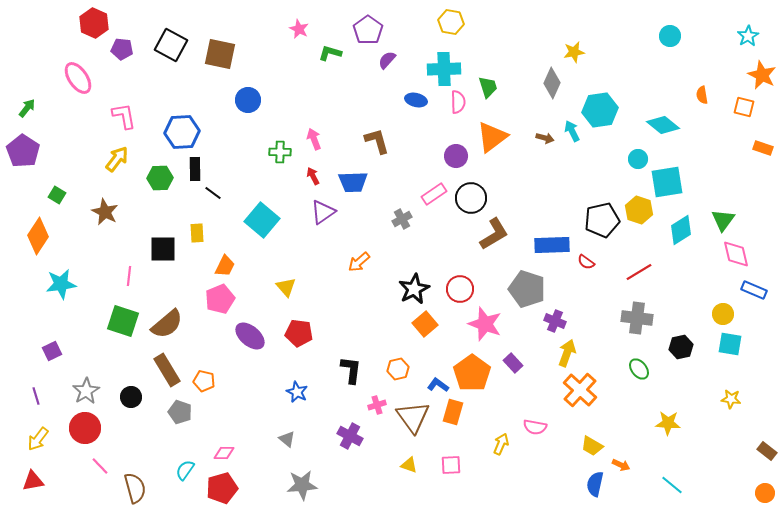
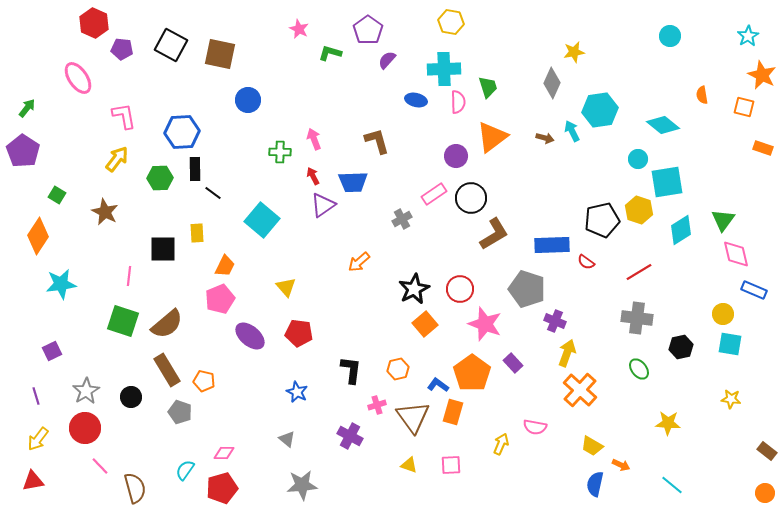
purple triangle at (323, 212): moved 7 px up
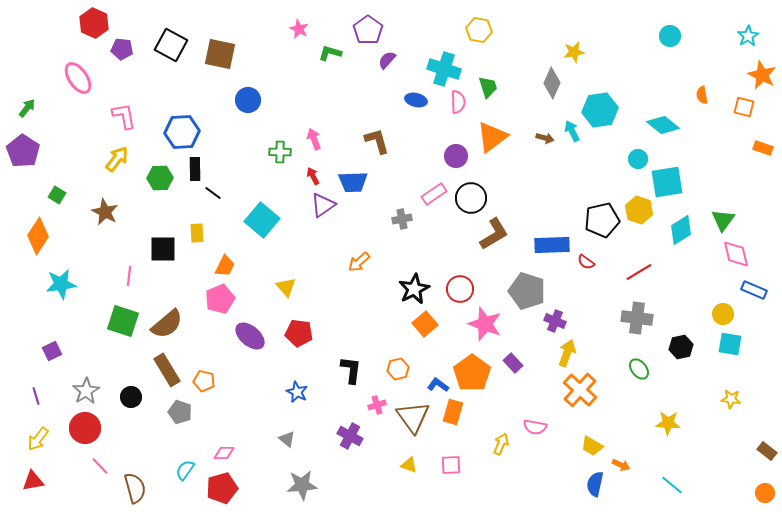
yellow hexagon at (451, 22): moved 28 px right, 8 px down
cyan cross at (444, 69): rotated 20 degrees clockwise
gray cross at (402, 219): rotated 18 degrees clockwise
gray pentagon at (527, 289): moved 2 px down
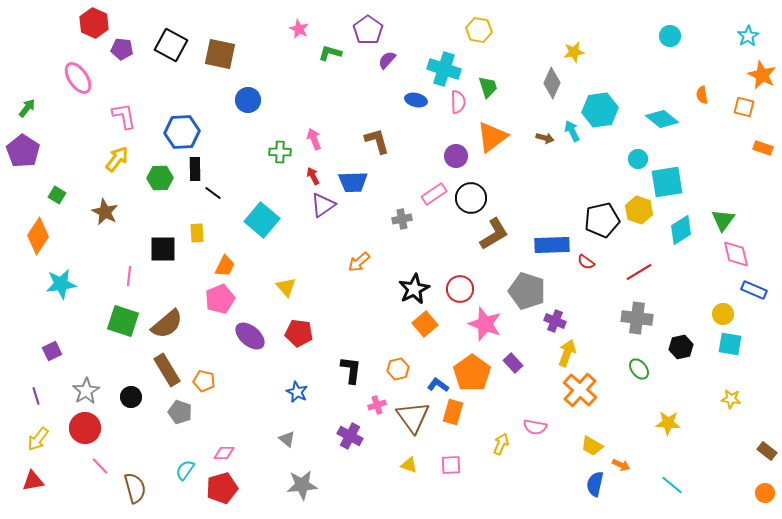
cyan diamond at (663, 125): moved 1 px left, 6 px up
